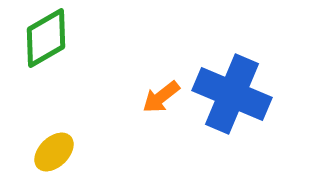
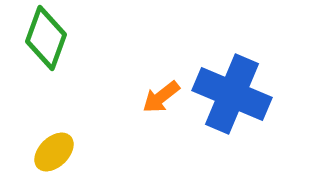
green diamond: rotated 40 degrees counterclockwise
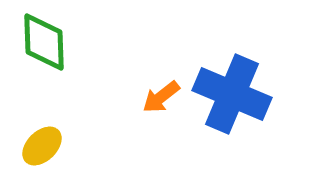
green diamond: moved 2 px left, 4 px down; rotated 22 degrees counterclockwise
yellow ellipse: moved 12 px left, 6 px up
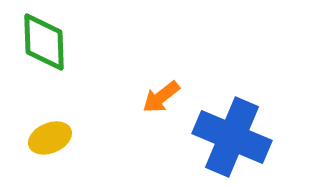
blue cross: moved 43 px down
yellow ellipse: moved 8 px right, 8 px up; rotated 21 degrees clockwise
